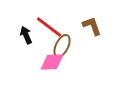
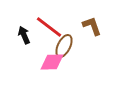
black arrow: moved 2 px left
brown ellipse: moved 2 px right
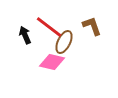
black arrow: moved 1 px right
brown ellipse: moved 4 px up
pink diamond: rotated 15 degrees clockwise
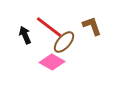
brown ellipse: rotated 15 degrees clockwise
pink diamond: rotated 15 degrees clockwise
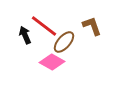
red line: moved 5 px left, 1 px up
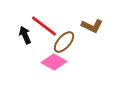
brown L-shape: rotated 135 degrees clockwise
pink diamond: moved 2 px right
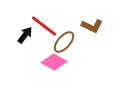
black arrow: rotated 60 degrees clockwise
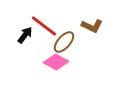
pink diamond: moved 2 px right
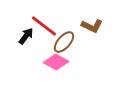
black arrow: moved 1 px right, 1 px down
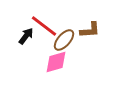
brown L-shape: moved 2 px left, 4 px down; rotated 30 degrees counterclockwise
brown ellipse: moved 2 px up
pink diamond: rotated 45 degrees counterclockwise
